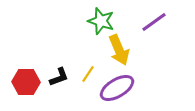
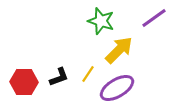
purple line: moved 4 px up
yellow arrow: rotated 112 degrees counterclockwise
red hexagon: moved 2 px left
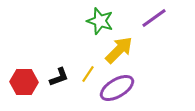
green star: moved 1 px left
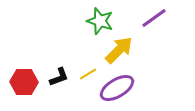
yellow line: rotated 24 degrees clockwise
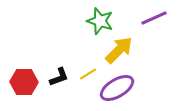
purple line: rotated 12 degrees clockwise
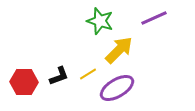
black L-shape: moved 1 px up
